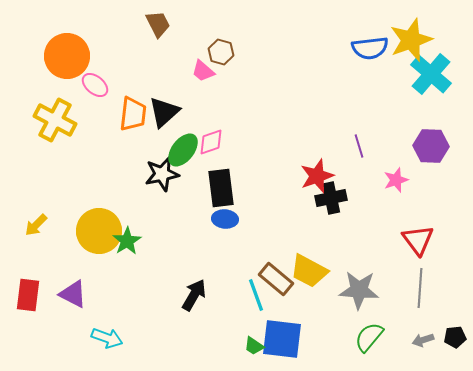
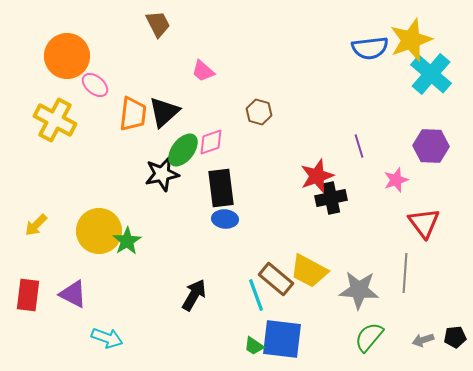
brown hexagon: moved 38 px right, 60 px down
red triangle: moved 6 px right, 17 px up
gray line: moved 15 px left, 15 px up
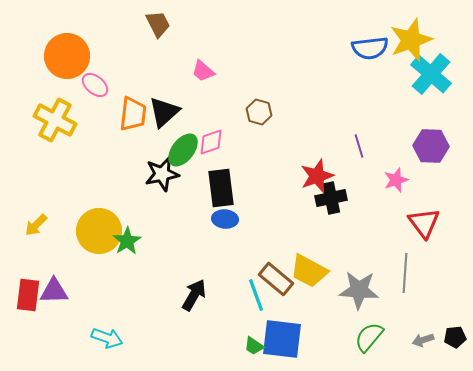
purple triangle: moved 19 px left, 3 px up; rotated 28 degrees counterclockwise
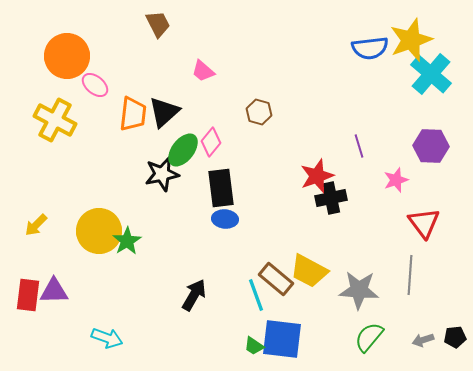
pink diamond: rotated 32 degrees counterclockwise
gray line: moved 5 px right, 2 px down
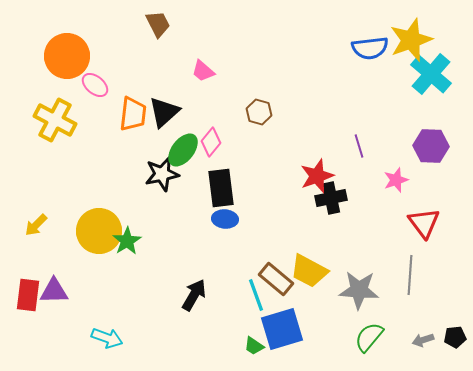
blue square: moved 10 px up; rotated 24 degrees counterclockwise
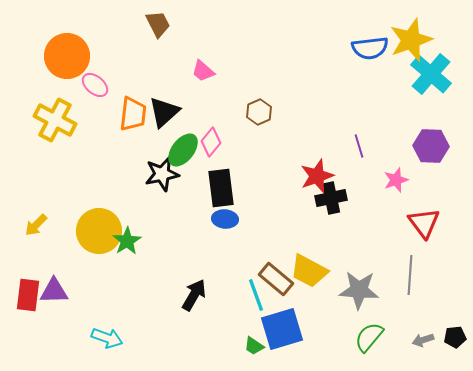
brown hexagon: rotated 20 degrees clockwise
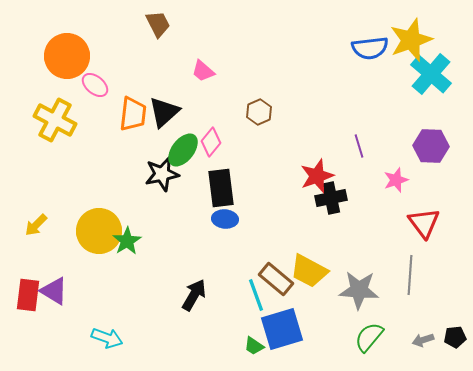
purple triangle: rotated 32 degrees clockwise
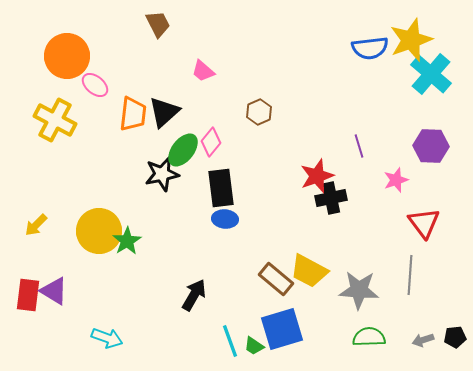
cyan line: moved 26 px left, 46 px down
green semicircle: rotated 48 degrees clockwise
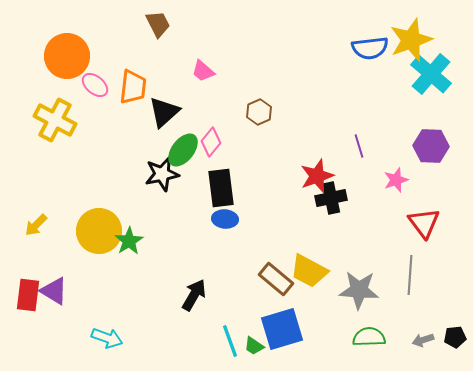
orange trapezoid: moved 27 px up
green star: moved 2 px right
